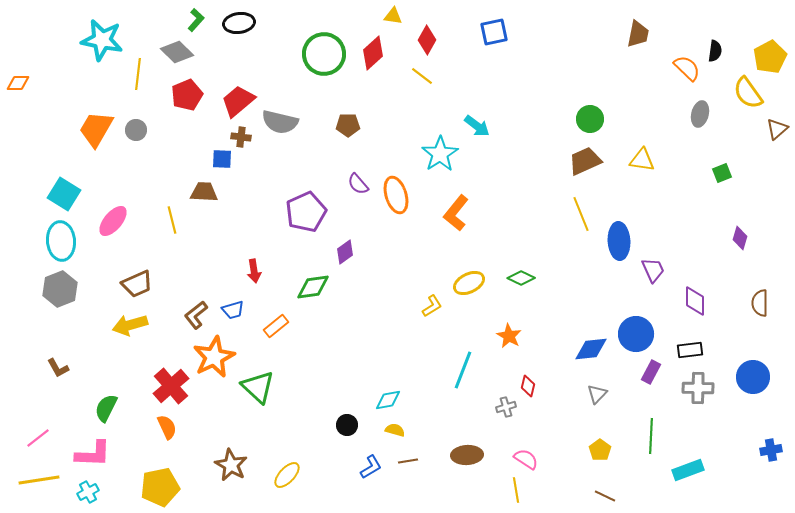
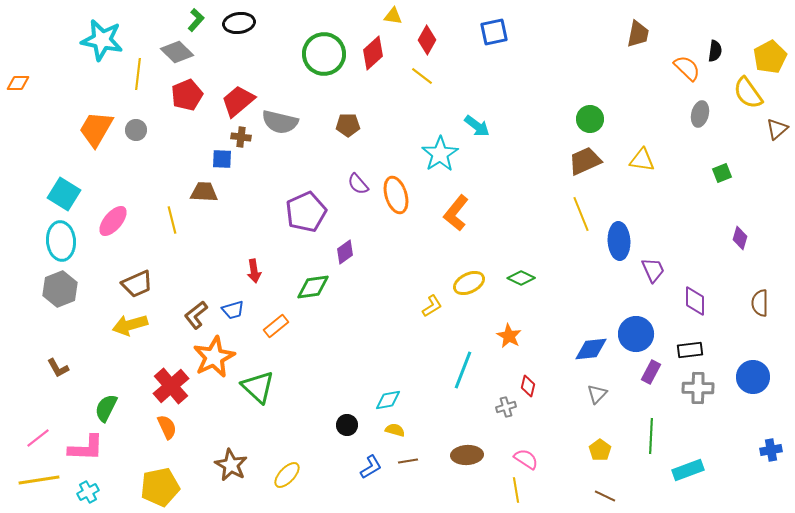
pink L-shape at (93, 454): moved 7 px left, 6 px up
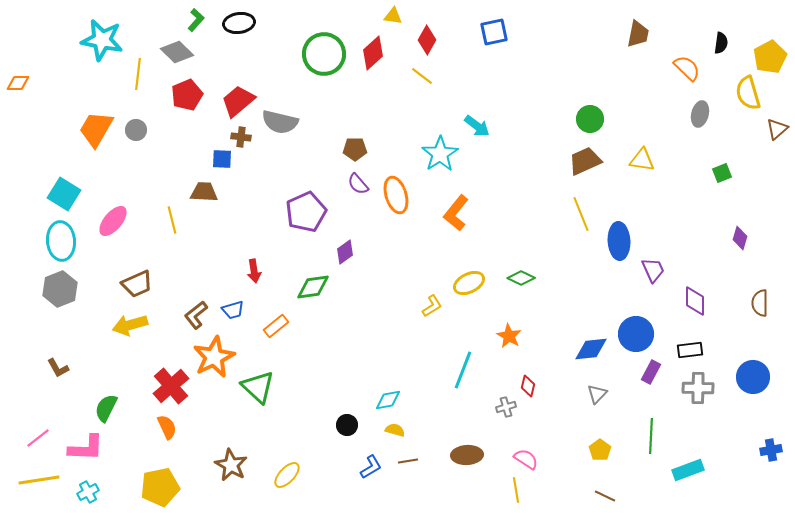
black semicircle at (715, 51): moved 6 px right, 8 px up
yellow semicircle at (748, 93): rotated 20 degrees clockwise
brown pentagon at (348, 125): moved 7 px right, 24 px down
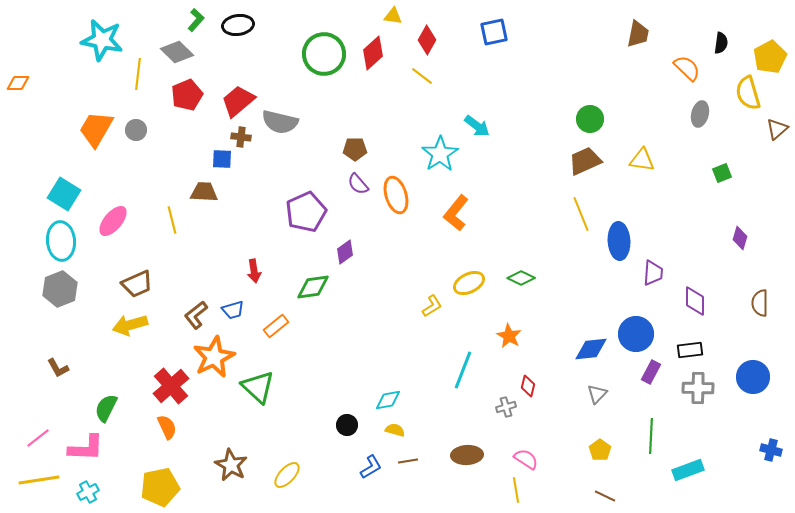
black ellipse at (239, 23): moved 1 px left, 2 px down
purple trapezoid at (653, 270): moved 3 px down; rotated 28 degrees clockwise
blue cross at (771, 450): rotated 25 degrees clockwise
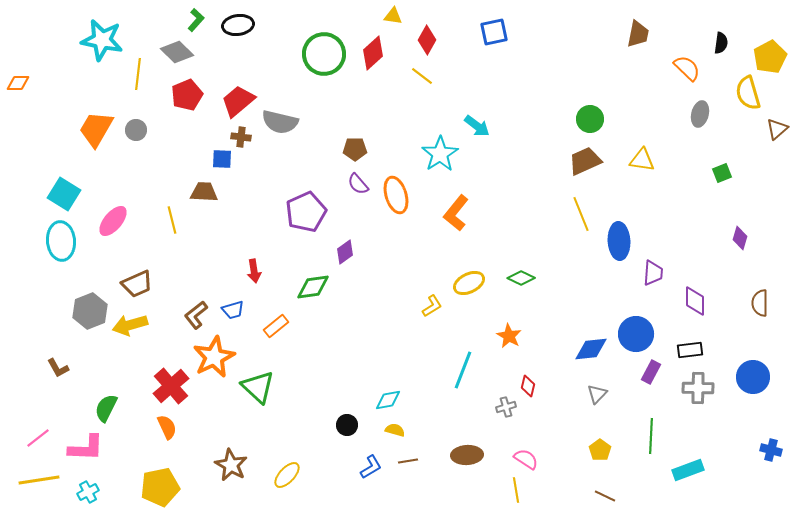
gray hexagon at (60, 289): moved 30 px right, 22 px down
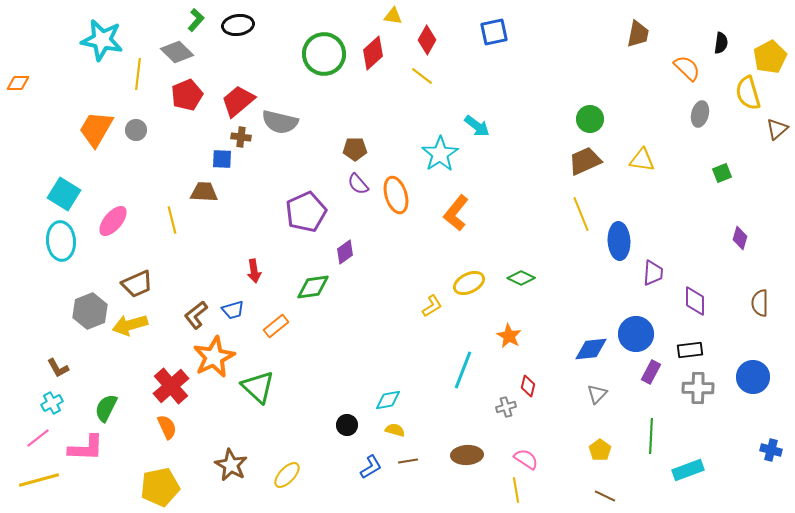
yellow line at (39, 480): rotated 6 degrees counterclockwise
cyan cross at (88, 492): moved 36 px left, 89 px up
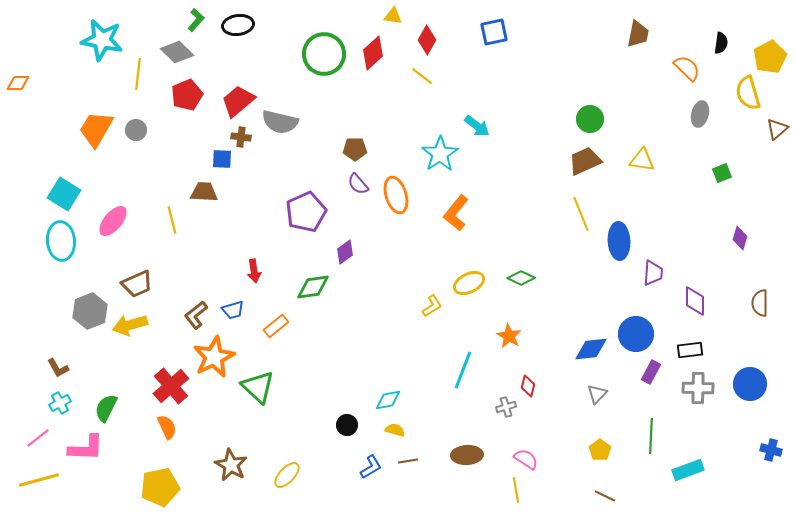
blue circle at (753, 377): moved 3 px left, 7 px down
cyan cross at (52, 403): moved 8 px right
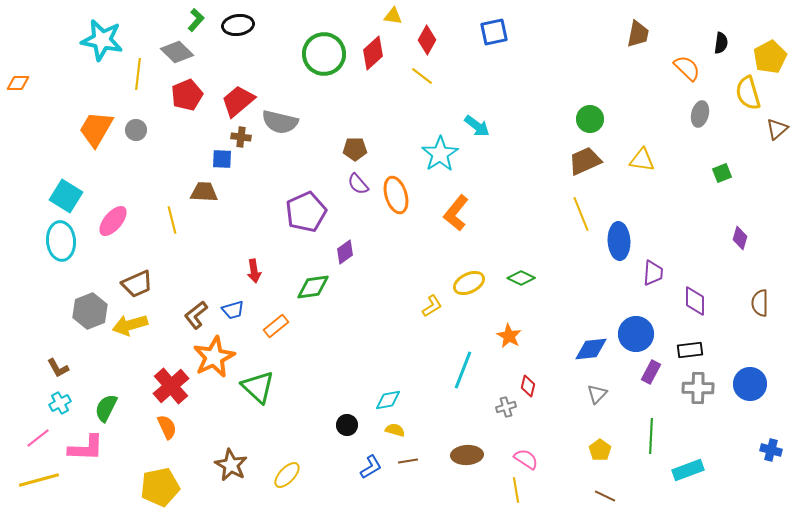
cyan square at (64, 194): moved 2 px right, 2 px down
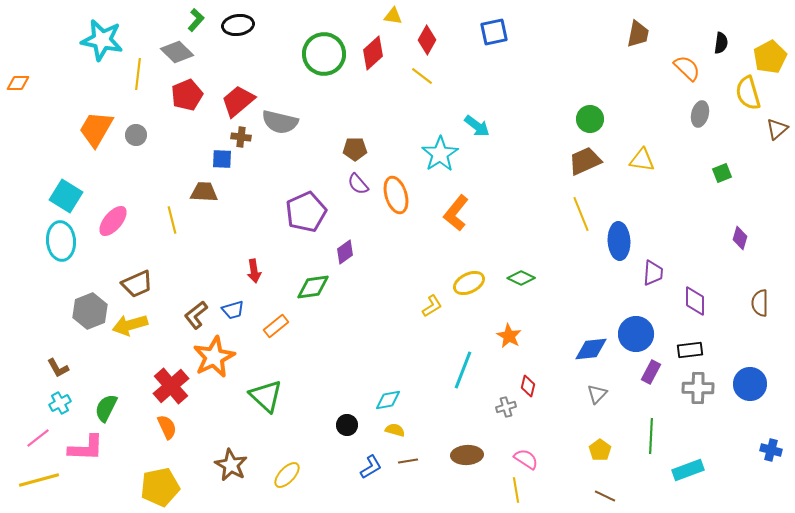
gray circle at (136, 130): moved 5 px down
green triangle at (258, 387): moved 8 px right, 9 px down
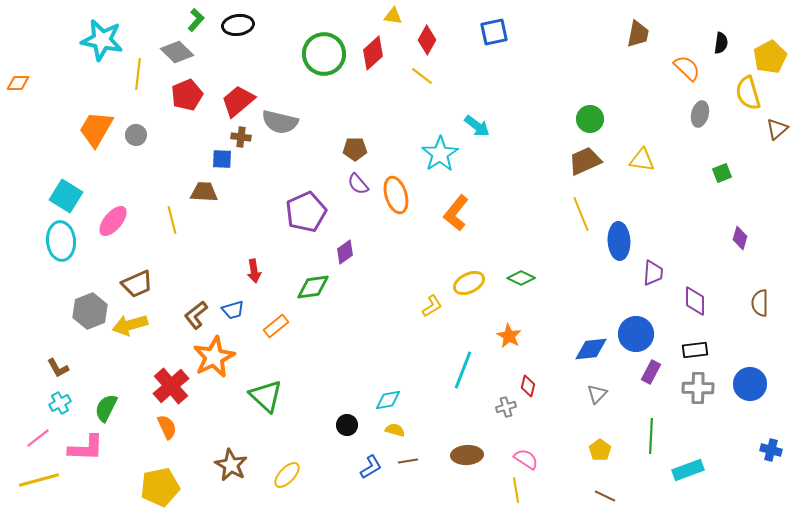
black rectangle at (690, 350): moved 5 px right
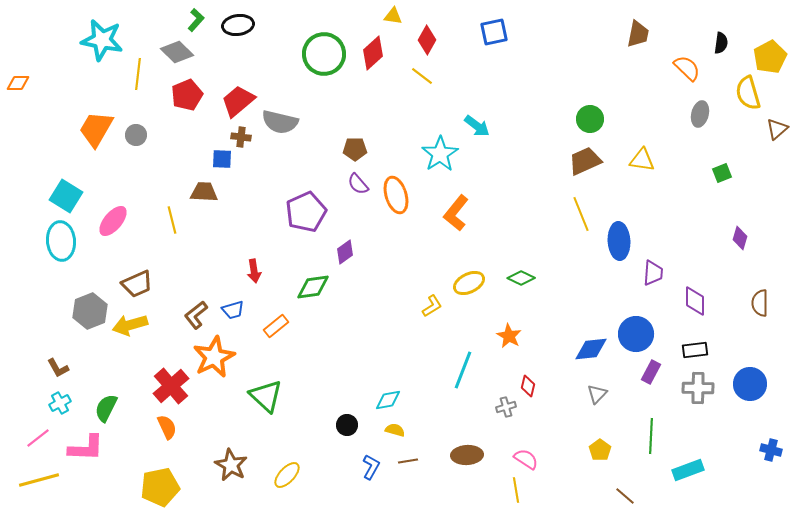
blue L-shape at (371, 467): rotated 30 degrees counterclockwise
brown line at (605, 496): moved 20 px right; rotated 15 degrees clockwise
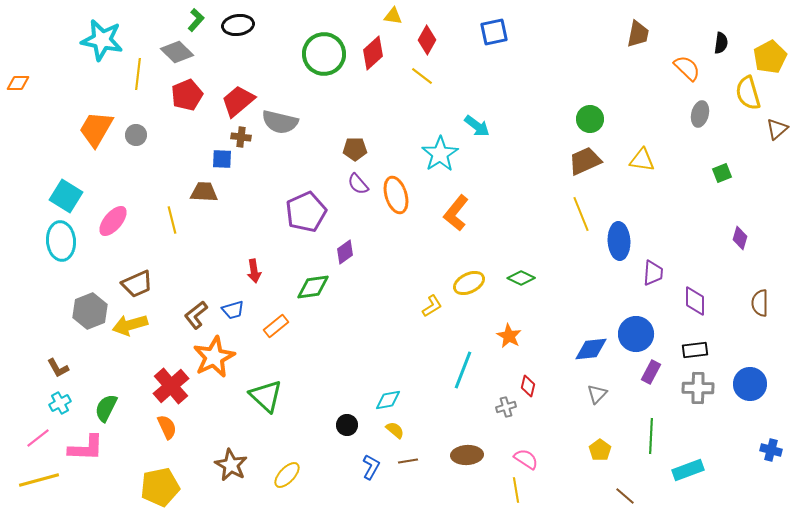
yellow semicircle at (395, 430): rotated 24 degrees clockwise
